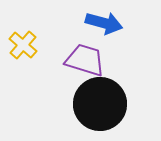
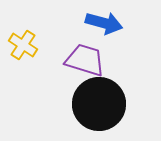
yellow cross: rotated 8 degrees counterclockwise
black circle: moved 1 px left
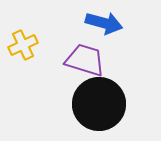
yellow cross: rotated 32 degrees clockwise
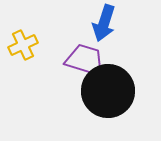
blue arrow: rotated 93 degrees clockwise
black circle: moved 9 px right, 13 px up
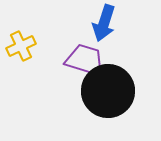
yellow cross: moved 2 px left, 1 px down
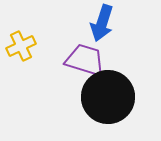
blue arrow: moved 2 px left
black circle: moved 6 px down
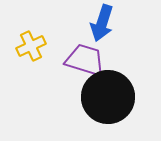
yellow cross: moved 10 px right
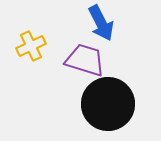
blue arrow: moved 1 px left; rotated 45 degrees counterclockwise
black circle: moved 7 px down
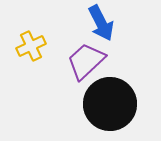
purple trapezoid: moved 1 px right, 1 px down; rotated 60 degrees counterclockwise
black circle: moved 2 px right
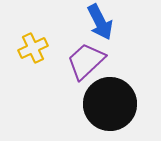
blue arrow: moved 1 px left, 1 px up
yellow cross: moved 2 px right, 2 px down
